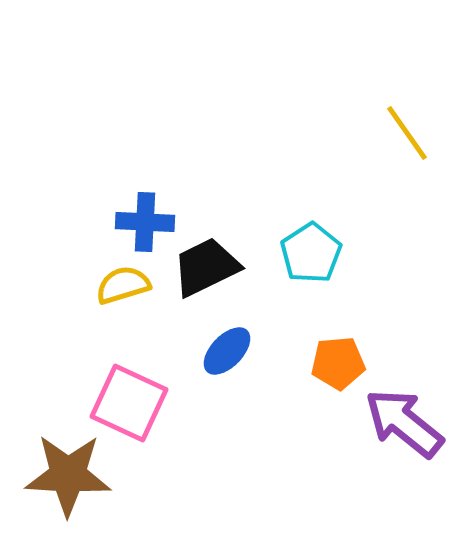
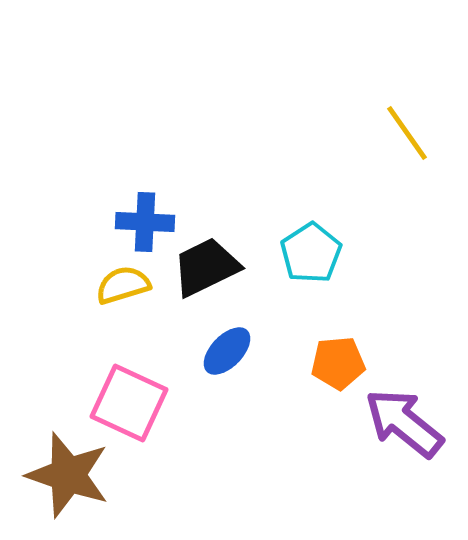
brown star: rotated 16 degrees clockwise
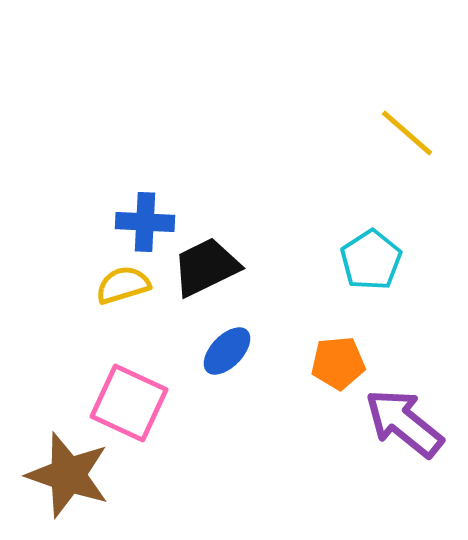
yellow line: rotated 14 degrees counterclockwise
cyan pentagon: moved 60 px right, 7 px down
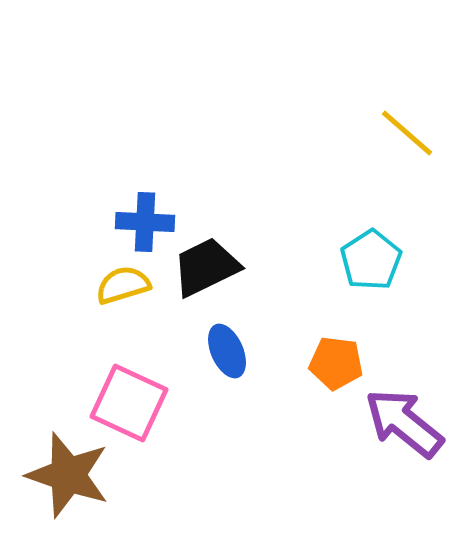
blue ellipse: rotated 68 degrees counterclockwise
orange pentagon: moved 2 px left; rotated 12 degrees clockwise
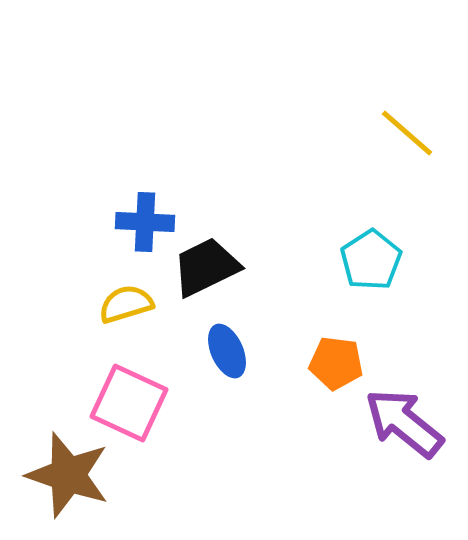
yellow semicircle: moved 3 px right, 19 px down
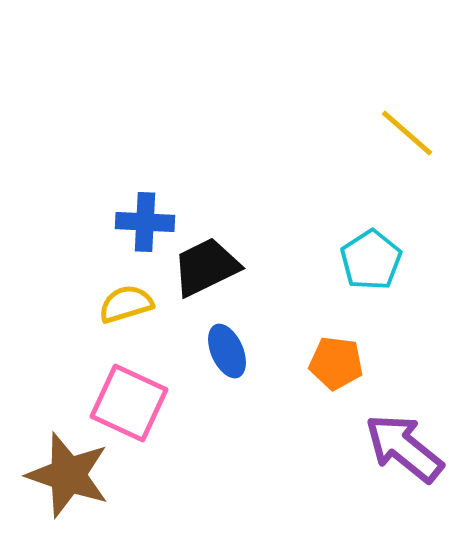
purple arrow: moved 25 px down
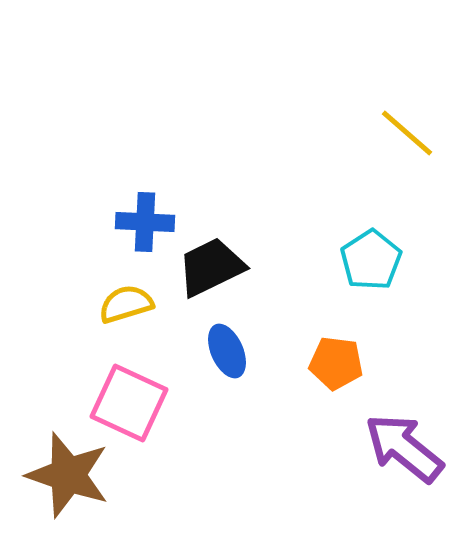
black trapezoid: moved 5 px right
